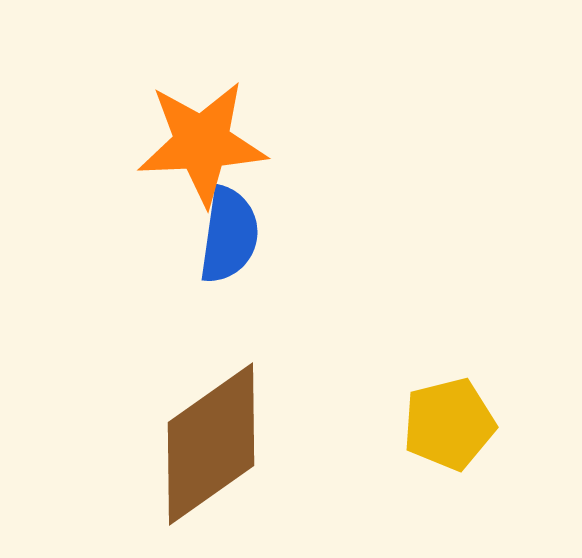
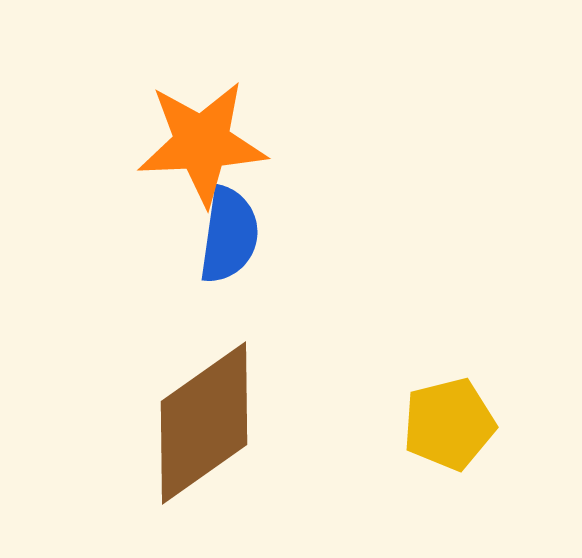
brown diamond: moved 7 px left, 21 px up
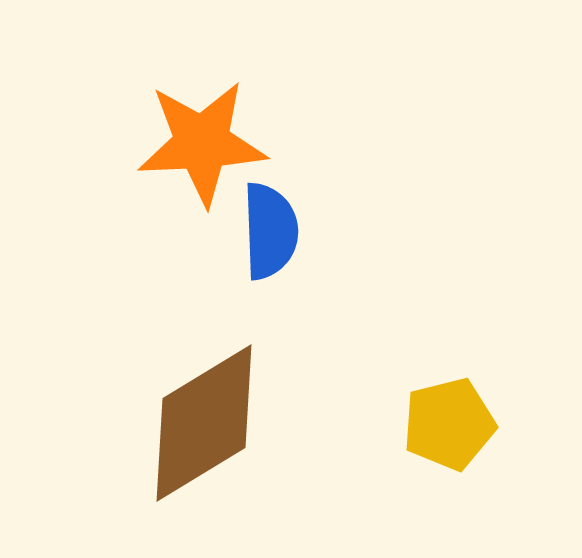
blue semicircle: moved 41 px right, 4 px up; rotated 10 degrees counterclockwise
brown diamond: rotated 4 degrees clockwise
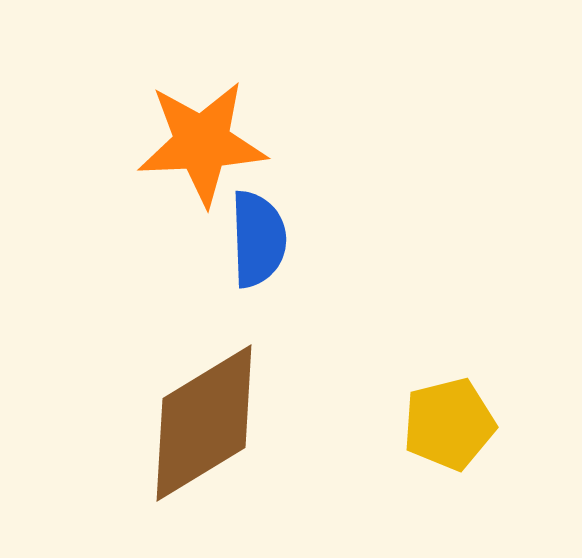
blue semicircle: moved 12 px left, 8 px down
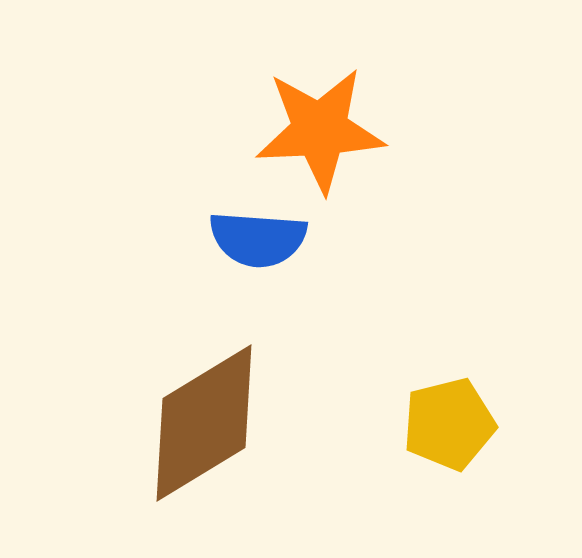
orange star: moved 118 px right, 13 px up
blue semicircle: rotated 96 degrees clockwise
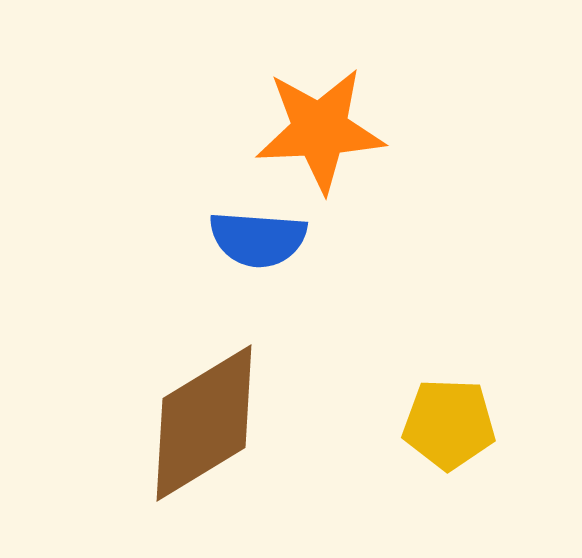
yellow pentagon: rotated 16 degrees clockwise
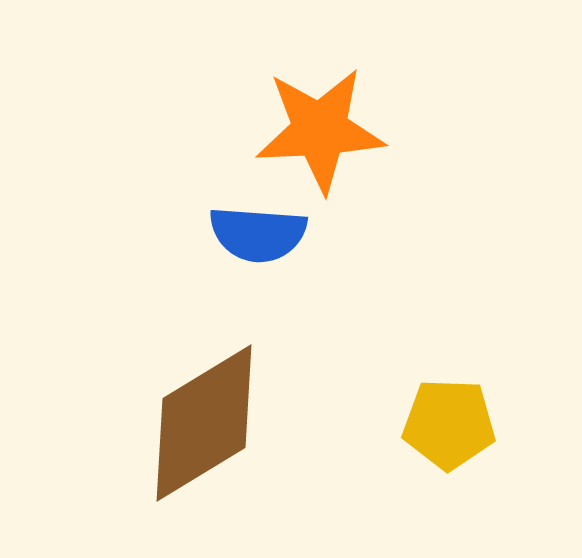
blue semicircle: moved 5 px up
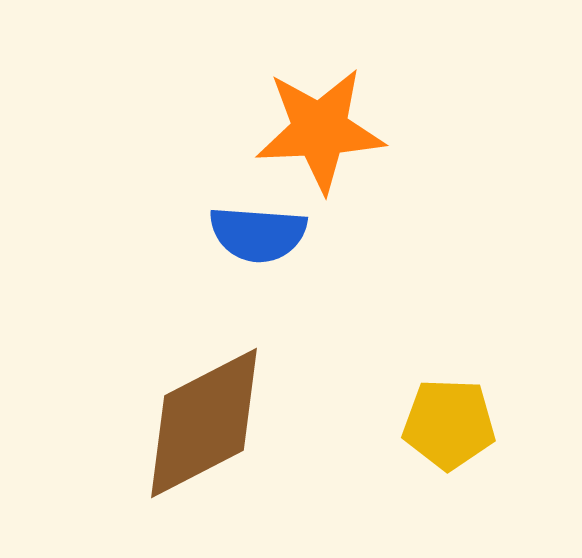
brown diamond: rotated 4 degrees clockwise
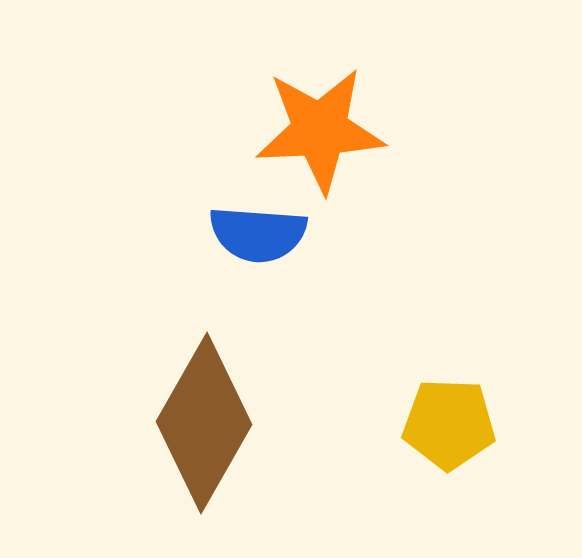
brown diamond: rotated 33 degrees counterclockwise
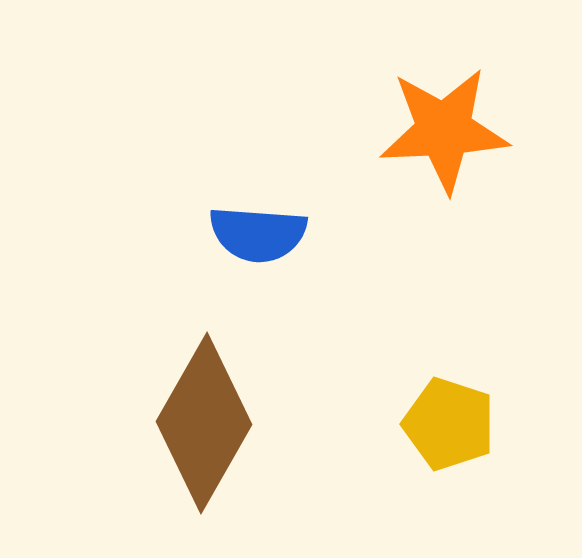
orange star: moved 124 px right
yellow pentagon: rotated 16 degrees clockwise
